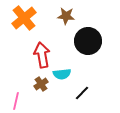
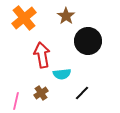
brown star: rotated 30 degrees clockwise
brown cross: moved 9 px down
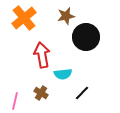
brown star: rotated 24 degrees clockwise
black circle: moved 2 px left, 4 px up
cyan semicircle: moved 1 px right
brown cross: rotated 24 degrees counterclockwise
pink line: moved 1 px left
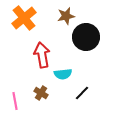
pink line: rotated 24 degrees counterclockwise
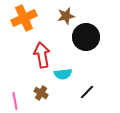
orange cross: rotated 15 degrees clockwise
black line: moved 5 px right, 1 px up
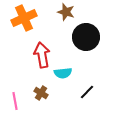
brown star: moved 4 px up; rotated 30 degrees clockwise
cyan semicircle: moved 1 px up
